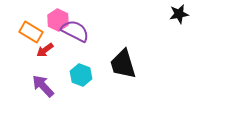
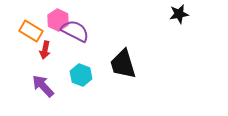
orange rectangle: moved 1 px up
red arrow: rotated 42 degrees counterclockwise
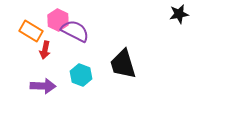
purple arrow: rotated 135 degrees clockwise
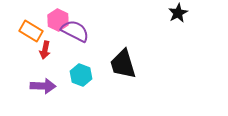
black star: moved 1 px left, 1 px up; rotated 18 degrees counterclockwise
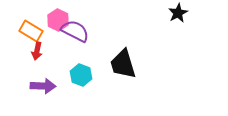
red arrow: moved 8 px left, 1 px down
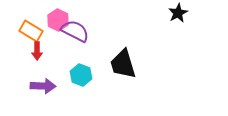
red arrow: rotated 12 degrees counterclockwise
